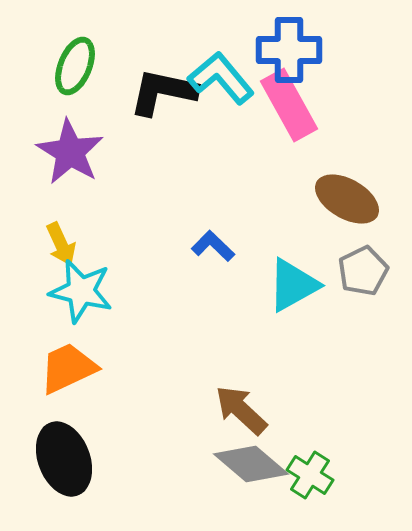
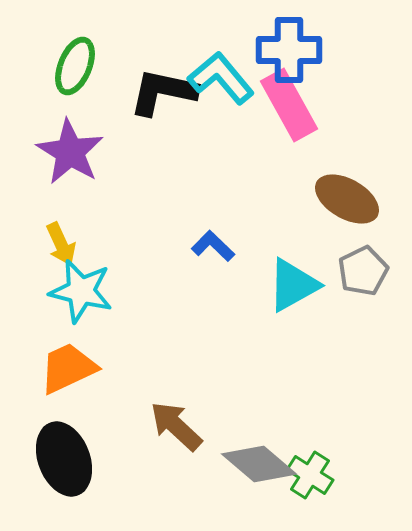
brown arrow: moved 65 px left, 16 px down
gray diamond: moved 8 px right
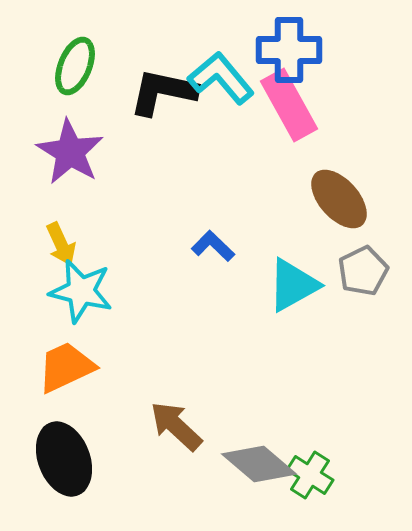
brown ellipse: moved 8 px left; rotated 18 degrees clockwise
orange trapezoid: moved 2 px left, 1 px up
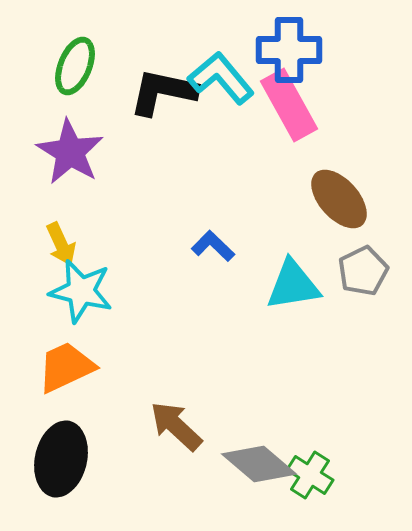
cyan triangle: rotated 20 degrees clockwise
black ellipse: moved 3 px left; rotated 34 degrees clockwise
